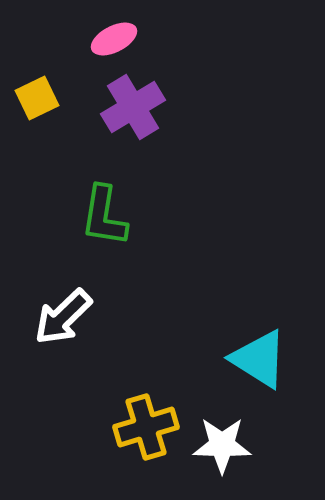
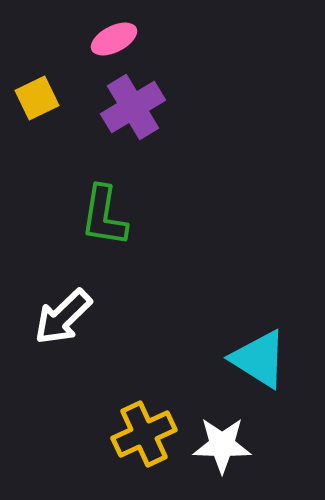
yellow cross: moved 2 px left, 7 px down; rotated 8 degrees counterclockwise
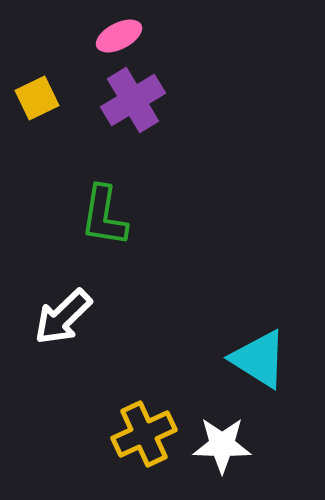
pink ellipse: moved 5 px right, 3 px up
purple cross: moved 7 px up
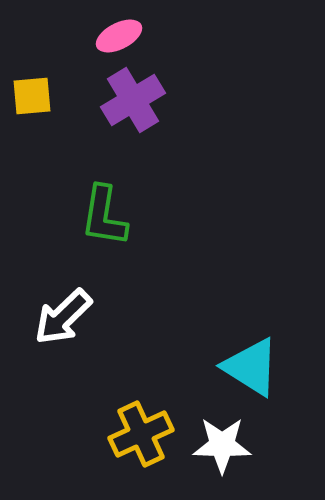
yellow square: moved 5 px left, 2 px up; rotated 21 degrees clockwise
cyan triangle: moved 8 px left, 8 px down
yellow cross: moved 3 px left
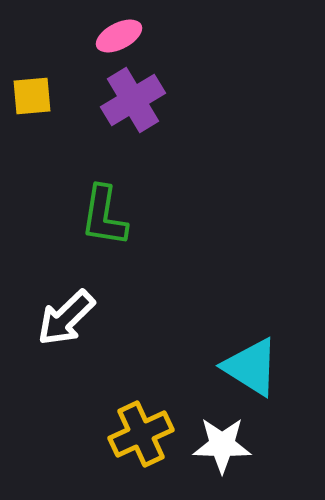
white arrow: moved 3 px right, 1 px down
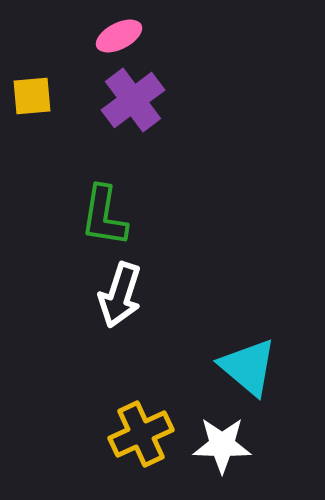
purple cross: rotated 6 degrees counterclockwise
white arrow: moved 54 px right, 23 px up; rotated 28 degrees counterclockwise
cyan triangle: moved 3 px left; rotated 8 degrees clockwise
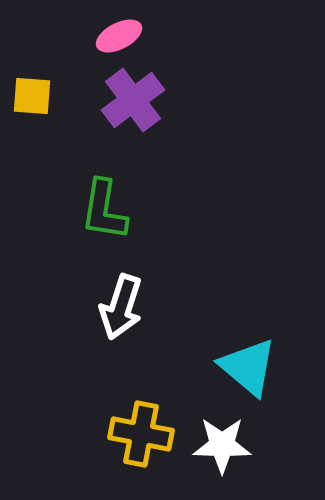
yellow square: rotated 9 degrees clockwise
green L-shape: moved 6 px up
white arrow: moved 1 px right, 12 px down
yellow cross: rotated 36 degrees clockwise
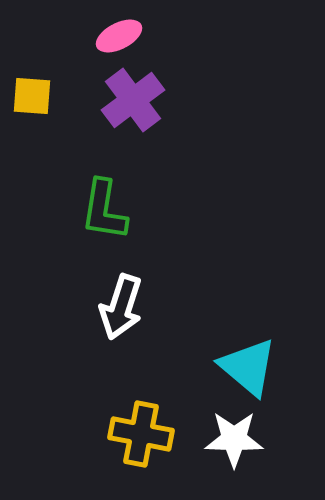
white star: moved 12 px right, 6 px up
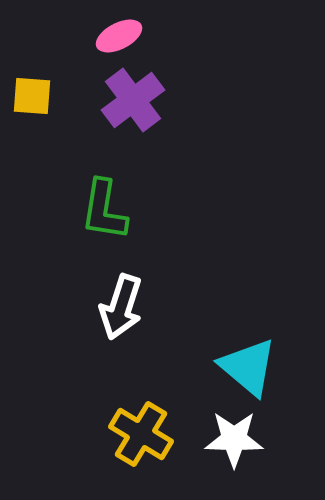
yellow cross: rotated 20 degrees clockwise
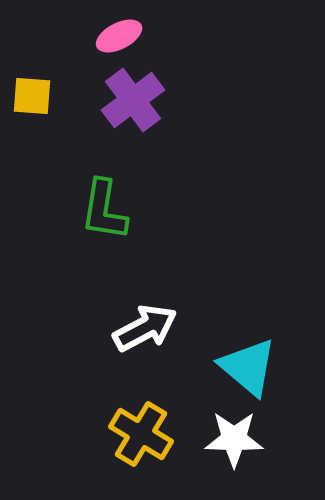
white arrow: moved 24 px right, 21 px down; rotated 136 degrees counterclockwise
